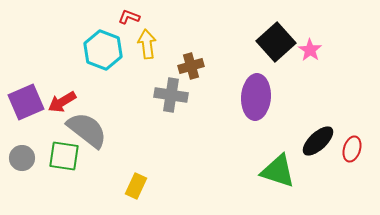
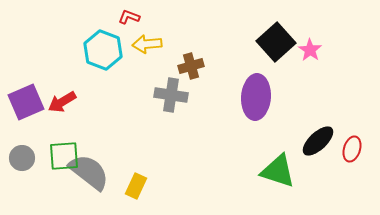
yellow arrow: rotated 88 degrees counterclockwise
gray semicircle: moved 2 px right, 42 px down
green square: rotated 12 degrees counterclockwise
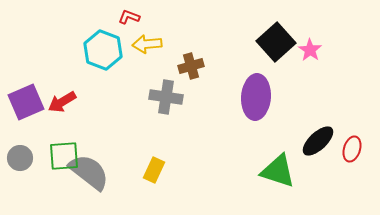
gray cross: moved 5 px left, 2 px down
gray circle: moved 2 px left
yellow rectangle: moved 18 px right, 16 px up
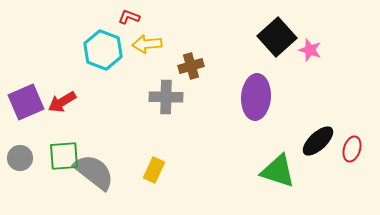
black square: moved 1 px right, 5 px up
pink star: rotated 15 degrees counterclockwise
gray cross: rotated 8 degrees counterclockwise
gray semicircle: moved 5 px right
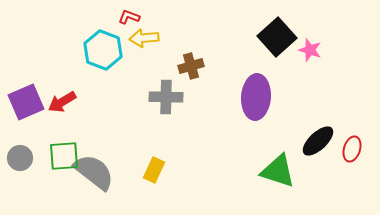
yellow arrow: moved 3 px left, 6 px up
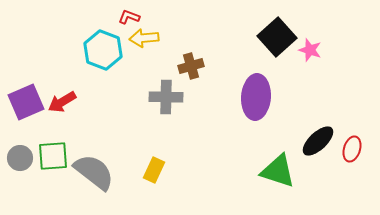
green square: moved 11 px left
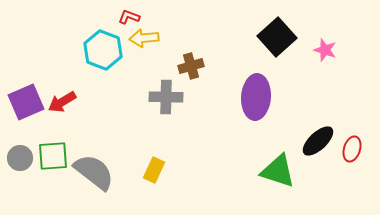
pink star: moved 15 px right
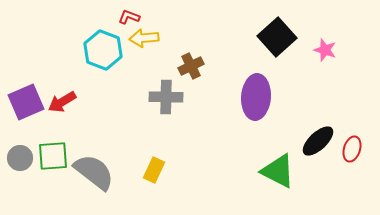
brown cross: rotated 10 degrees counterclockwise
green triangle: rotated 9 degrees clockwise
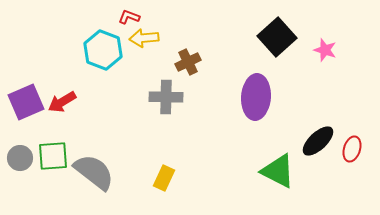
brown cross: moved 3 px left, 4 px up
yellow rectangle: moved 10 px right, 8 px down
